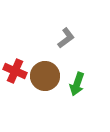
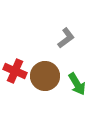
green arrow: rotated 50 degrees counterclockwise
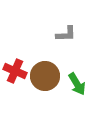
gray L-shape: moved 4 px up; rotated 35 degrees clockwise
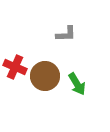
red cross: moved 4 px up
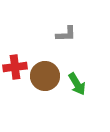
red cross: rotated 30 degrees counterclockwise
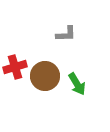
red cross: rotated 10 degrees counterclockwise
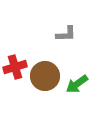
green arrow: rotated 85 degrees clockwise
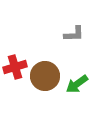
gray L-shape: moved 8 px right
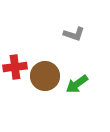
gray L-shape: rotated 20 degrees clockwise
red cross: rotated 10 degrees clockwise
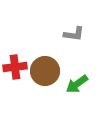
gray L-shape: rotated 10 degrees counterclockwise
brown circle: moved 5 px up
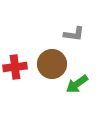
brown circle: moved 7 px right, 7 px up
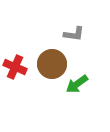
red cross: rotated 30 degrees clockwise
